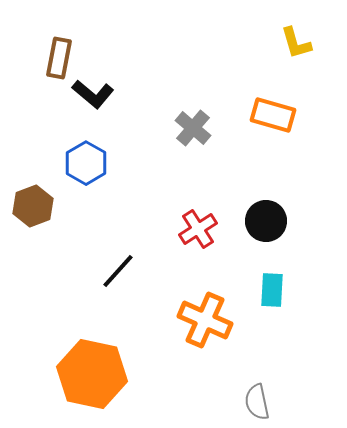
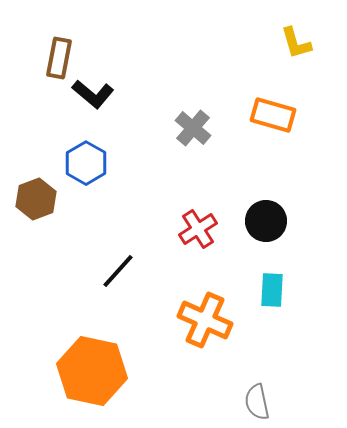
brown hexagon: moved 3 px right, 7 px up
orange hexagon: moved 3 px up
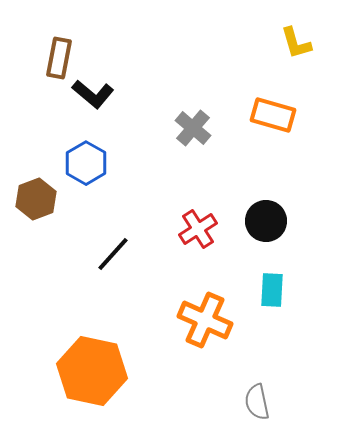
black line: moved 5 px left, 17 px up
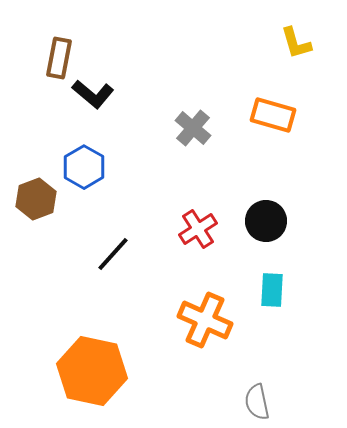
blue hexagon: moved 2 px left, 4 px down
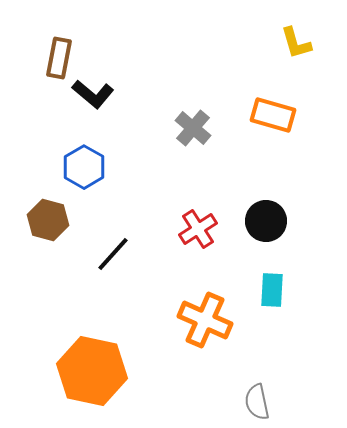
brown hexagon: moved 12 px right, 21 px down; rotated 24 degrees counterclockwise
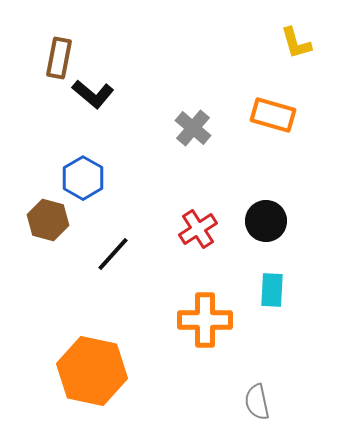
blue hexagon: moved 1 px left, 11 px down
orange cross: rotated 24 degrees counterclockwise
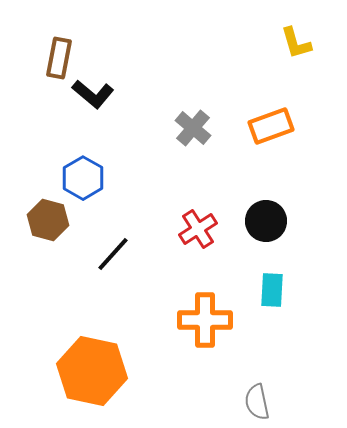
orange rectangle: moved 2 px left, 11 px down; rotated 36 degrees counterclockwise
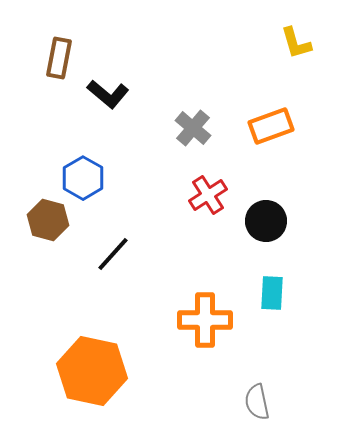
black L-shape: moved 15 px right
red cross: moved 10 px right, 34 px up
cyan rectangle: moved 3 px down
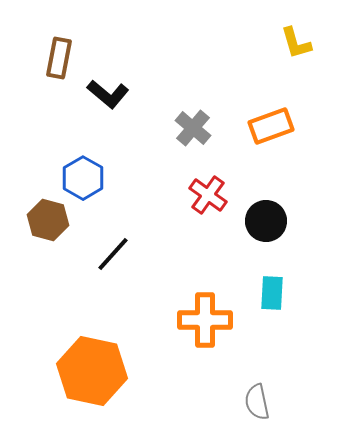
red cross: rotated 21 degrees counterclockwise
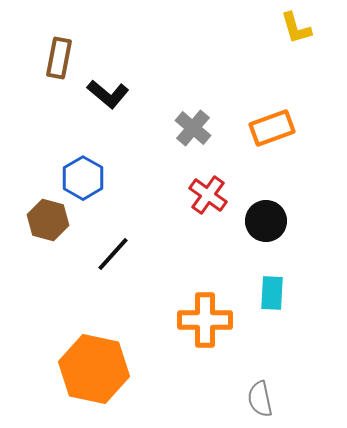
yellow L-shape: moved 15 px up
orange rectangle: moved 1 px right, 2 px down
orange hexagon: moved 2 px right, 2 px up
gray semicircle: moved 3 px right, 3 px up
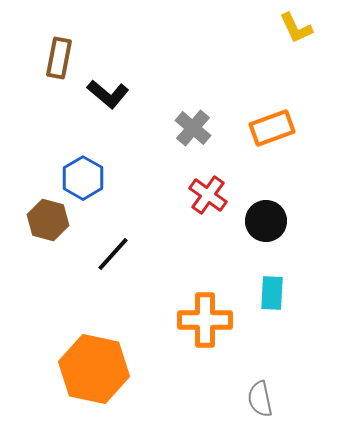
yellow L-shape: rotated 9 degrees counterclockwise
